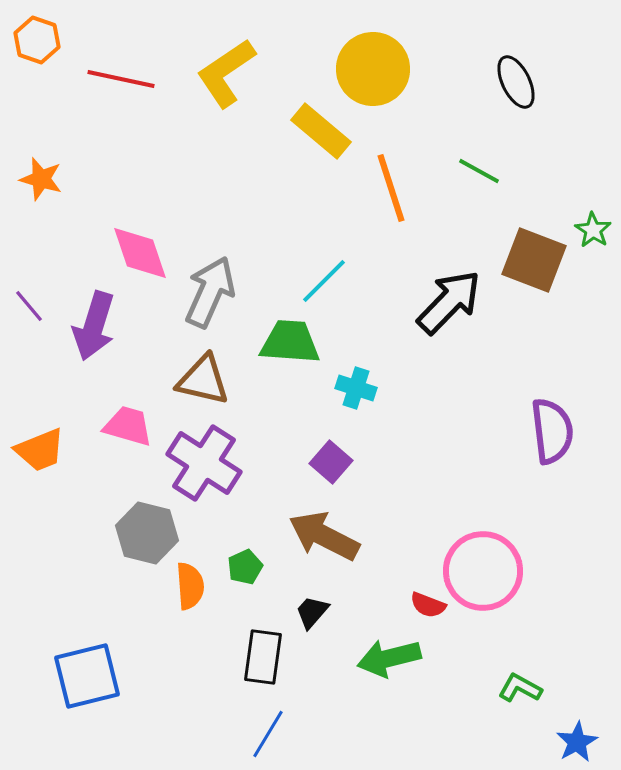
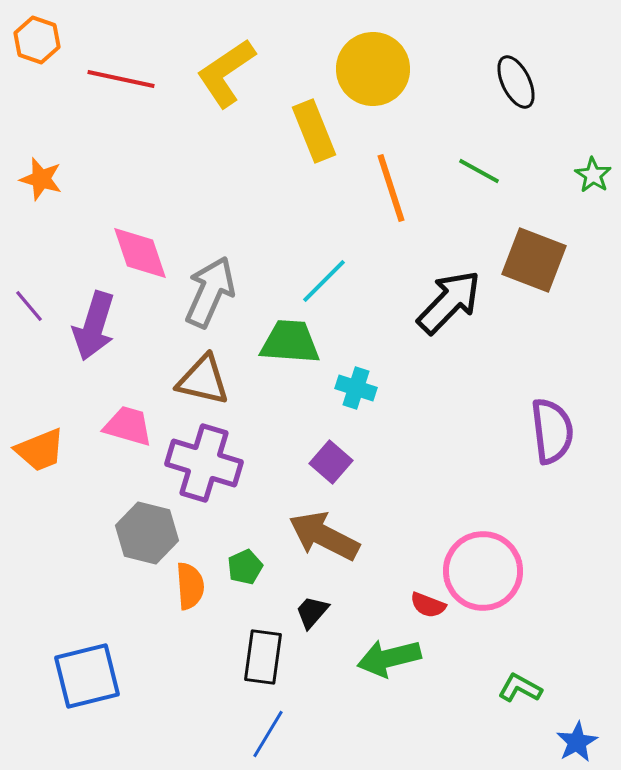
yellow rectangle: moved 7 px left; rotated 28 degrees clockwise
green star: moved 55 px up
purple cross: rotated 16 degrees counterclockwise
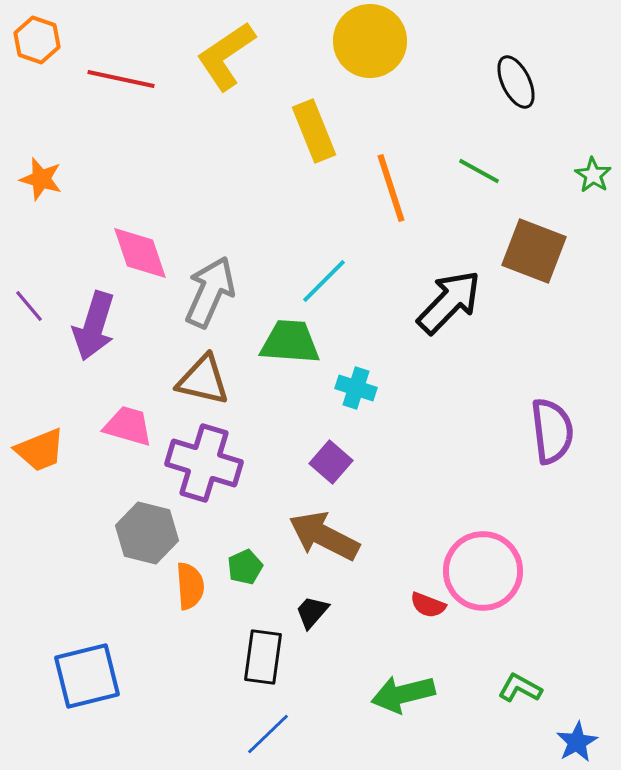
yellow circle: moved 3 px left, 28 px up
yellow L-shape: moved 17 px up
brown square: moved 9 px up
green arrow: moved 14 px right, 36 px down
blue line: rotated 15 degrees clockwise
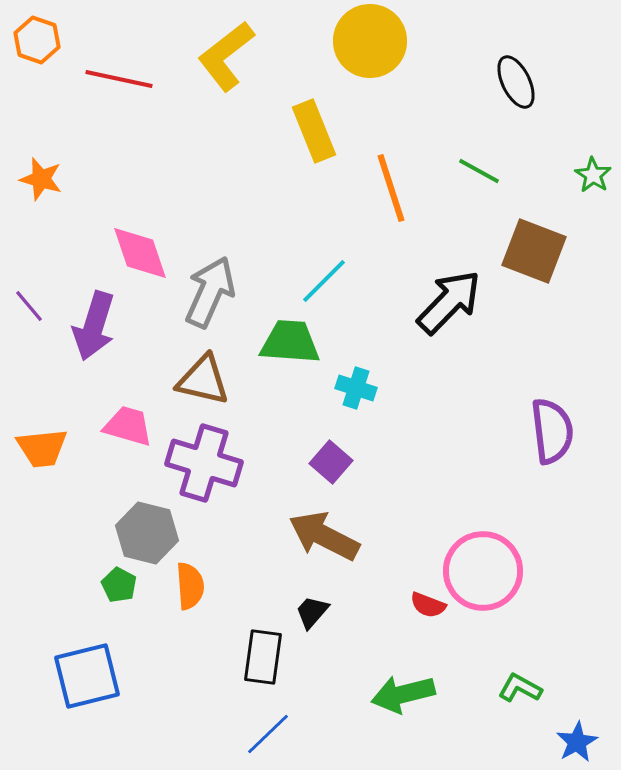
yellow L-shape: rotated 4 degrees counterclockwise
red line: moved 2 px left
orange trapezoid: moved 2 px right, 2 px up; rotated 16 degrees clockwise
green pentagon: moved 126 px left, 18 px down; rotated 20 degrees counterclockwise
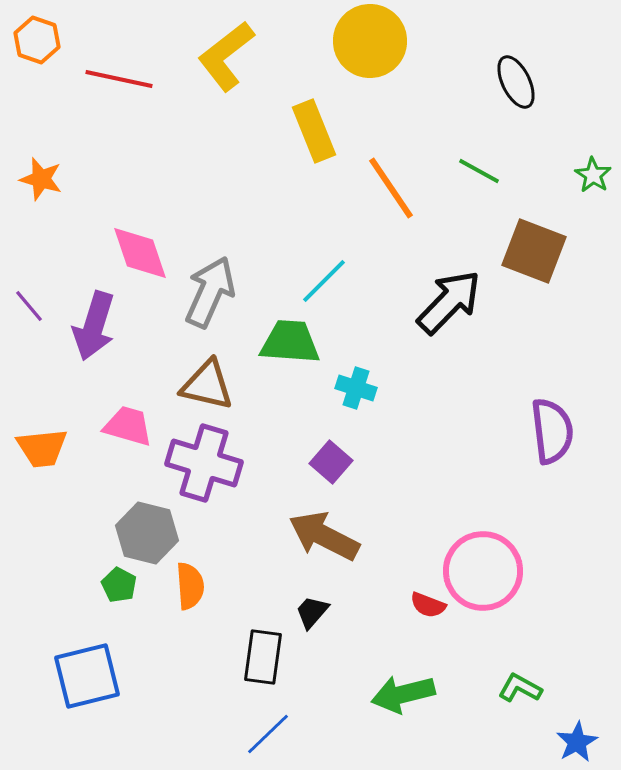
orange line: rotated 16 degrees counterclockwise
brown triangle: moved 4 px right, 5 px down
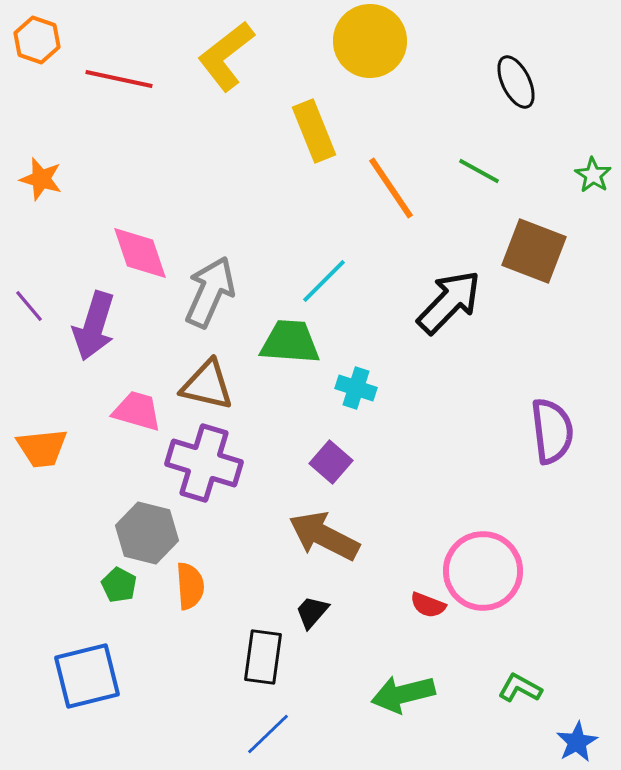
pink trapezoid: moved 9 px right, 15 px up
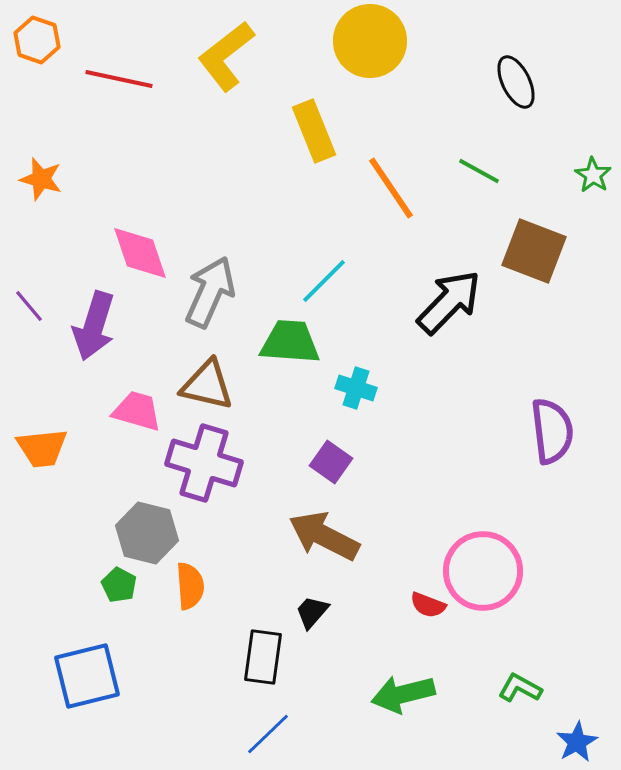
purple square: rotated 6 degrees counterclockwise
